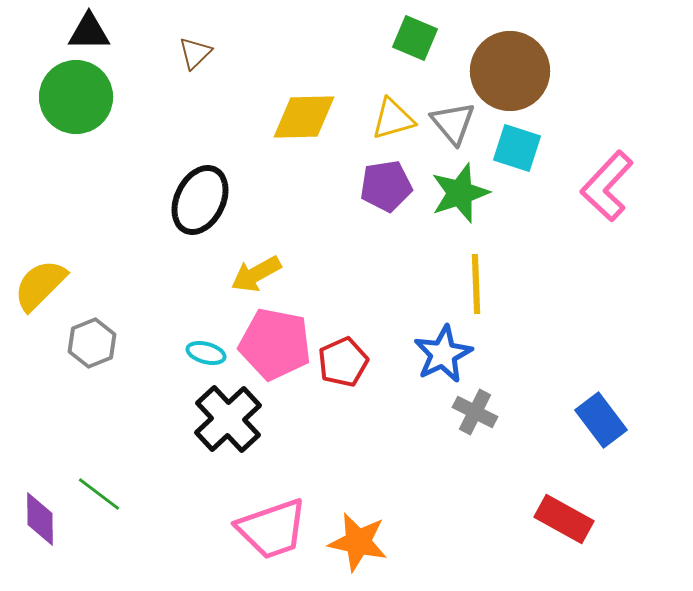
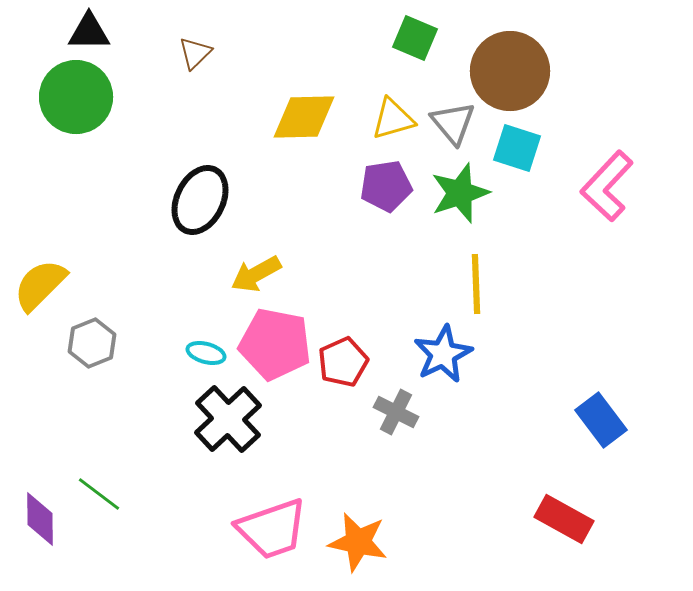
gray cross: moved 79 px left
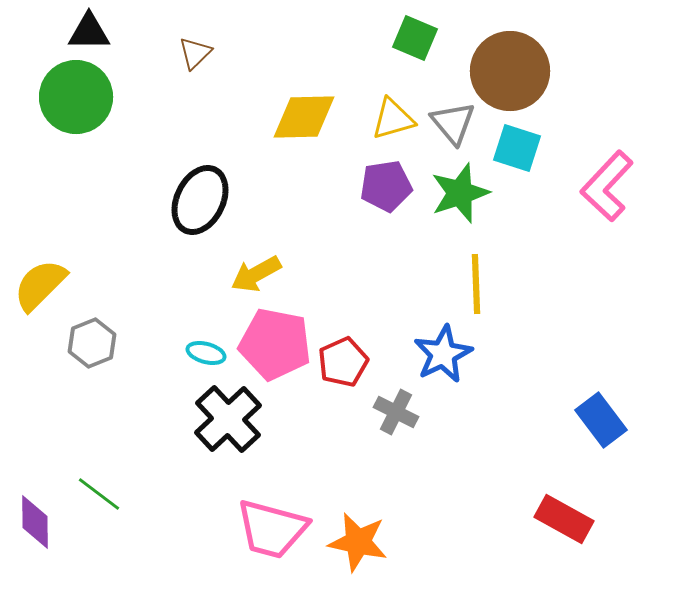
purple diamond: moved 5 px left, 3 px down
pink trapezoid: rotated 34 degrees clockwise
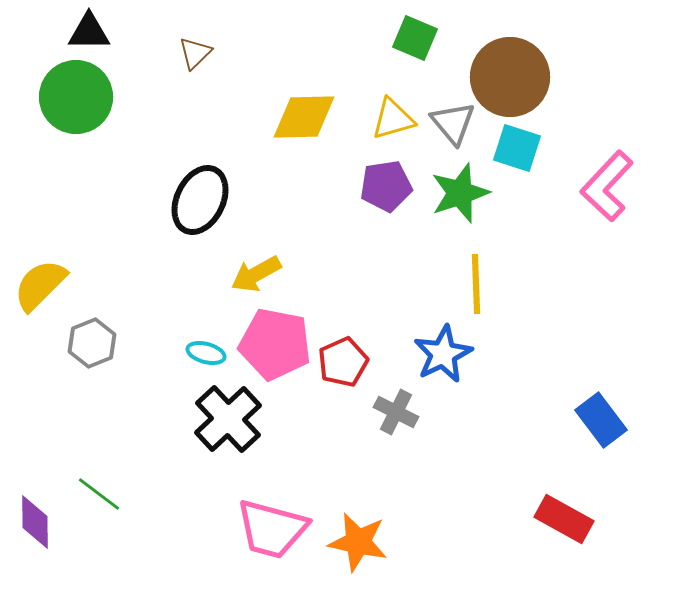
brown circle: moved 6 px down
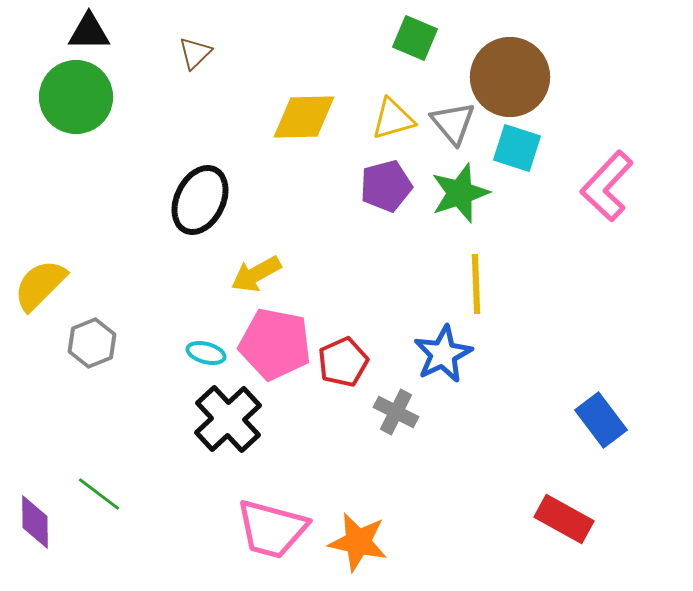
purple pentagon: rotated 6 degrees counterclockwise
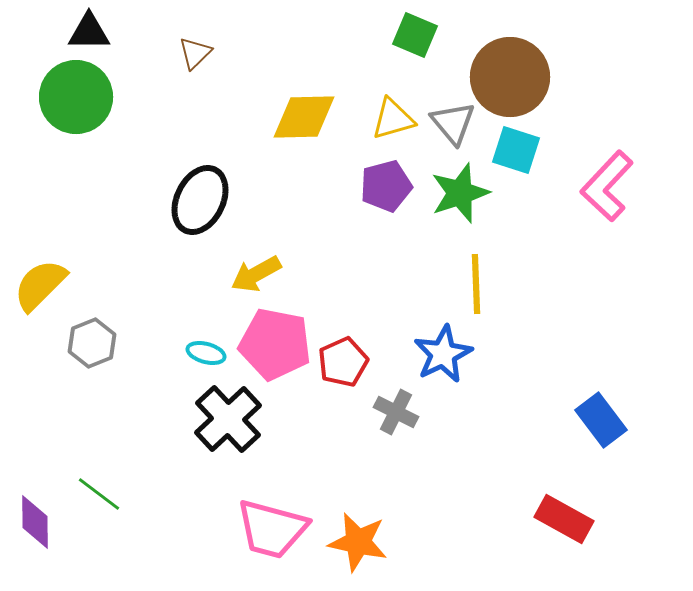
green square: moved 3 px up
cyan square: moved 1 px left, 2 px down
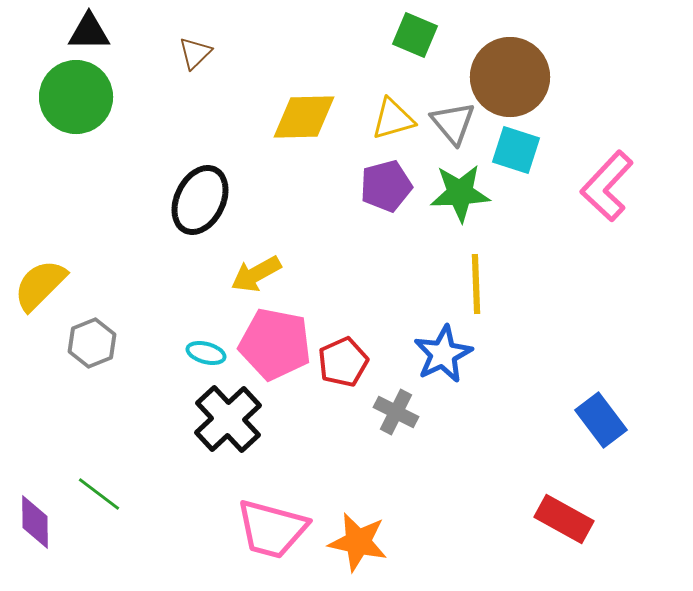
green star: rotated 16 degrees clockwise
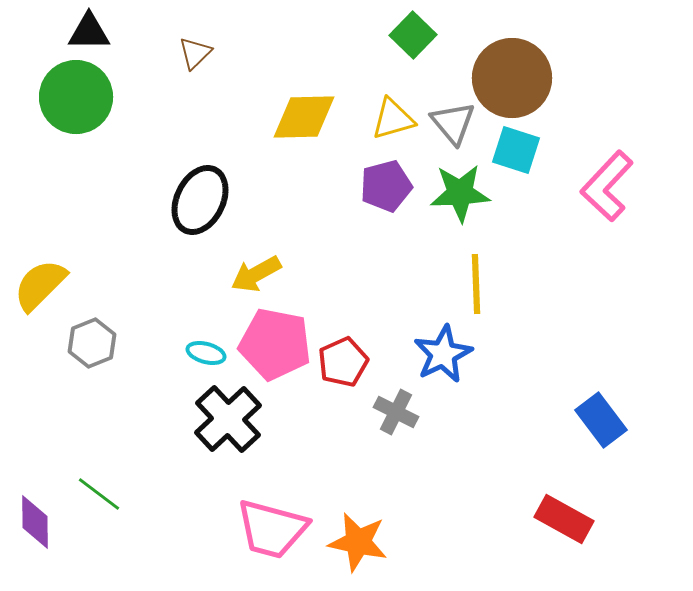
green square: moved 2 px left; rotated 21 degrees clockwise
brown circle: moved 2 px right, 1 px down
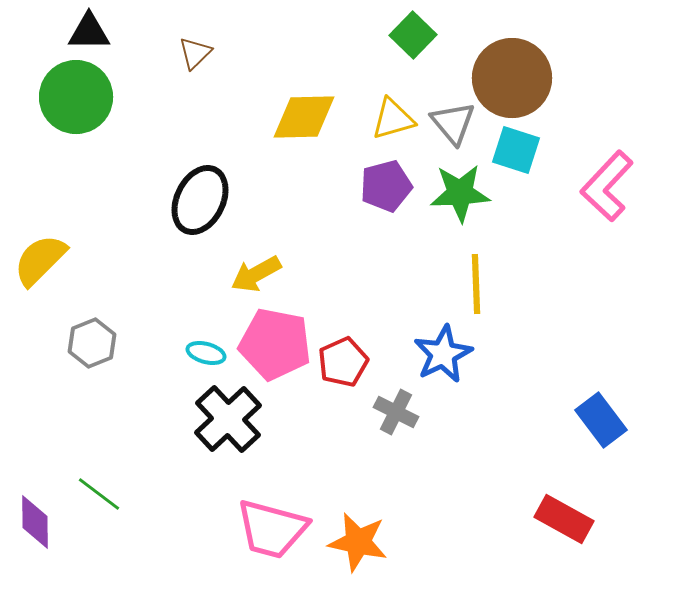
yellow semicircle: moved 25 px up
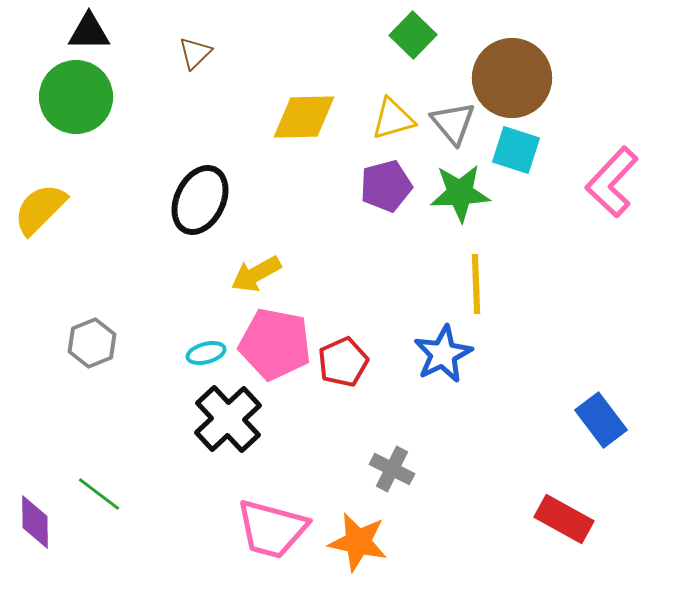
pink L-shape: moved 5 px right, 4 px up
yellow semicircle: moved 51 px up
cyan ellipse: rotated 30 degrees counterclockwise
gray cross: moved 4 px left, 57 px down
